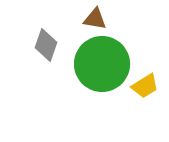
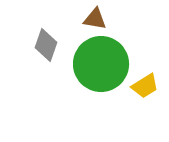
green circle: moved 1 px left
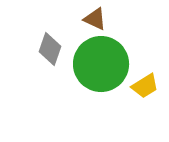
brown triangle: rotated 15 degrees clockwise
gray diamond: moved 4 px right, 4 px down
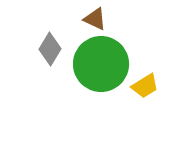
gray diamond: rotated 12 degrees clockwise
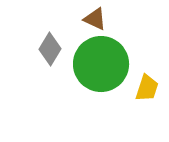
yellow trapezoid: moved 2 px right, 2 px down; rotated 40 degrees counterclockwise
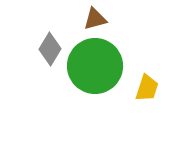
brown triangle: rotated 40 degrees counterclockwise
green circle: moved 6 px left, 2 px down
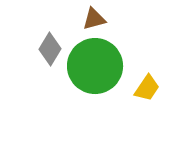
brown triangle: moved 1 px left
yellow trapezoid: rotated 16 degrees clockwise
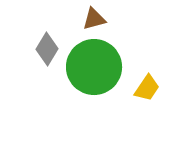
gray diamond: moved 3 px left
green circle: moved 1 px left, 1 px down
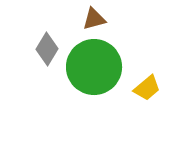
yellow trapezoid: rotated 16 degrees clockwise
